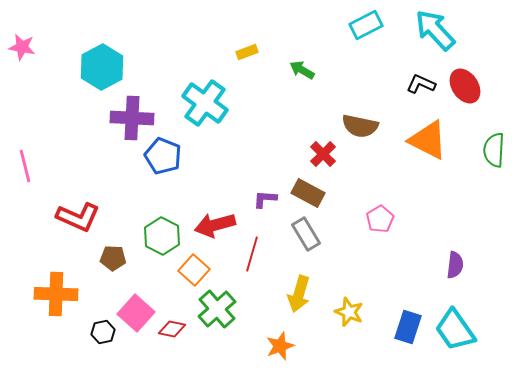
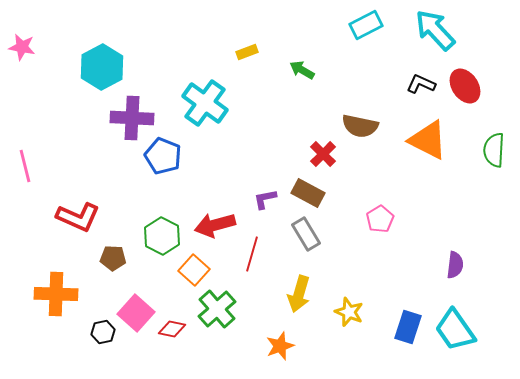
purple L-shape: rotated 15 degrees counterclockwise
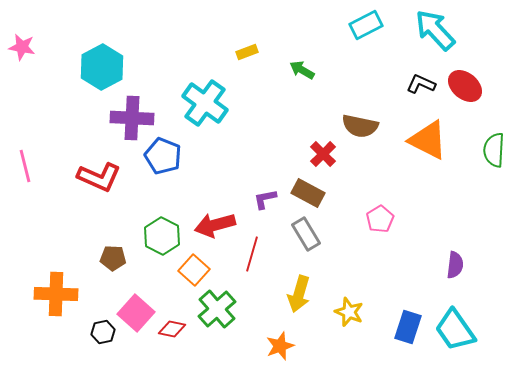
red ellipse: rotated 16 degrees counterclockwise
red L-shape: moved 21 px right, 40 px up
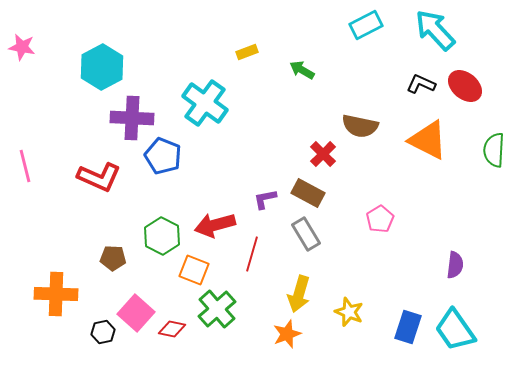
orange square: rotated 20 degrees counterclockwise
orange star: moved 7 px right, 12 px up
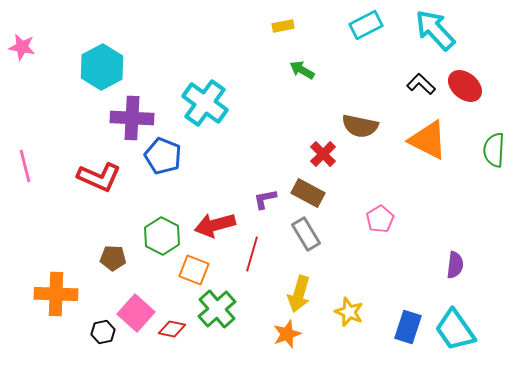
yellow rectangle: moved 36 px right, 26 px up; rotated 10 degrees clockwise
black L-shape: rotated 20 degrees clockwise
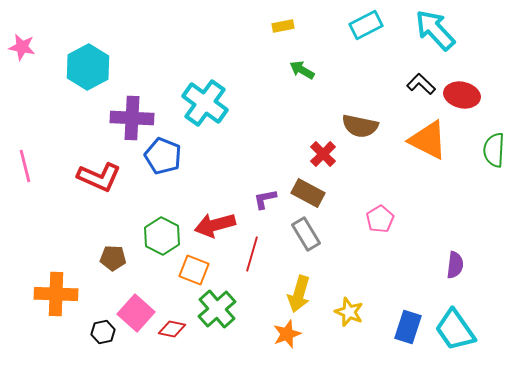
cyan hexagon: moved 14 px left
red ellipse: moved 3 px left, 9 px down; rotated 28 degrees counterclockwise
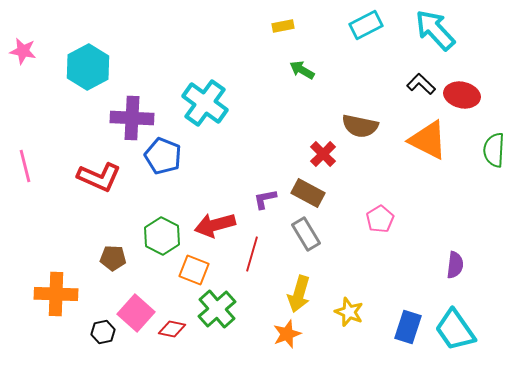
pink star: moved 1 px right, 4 px down
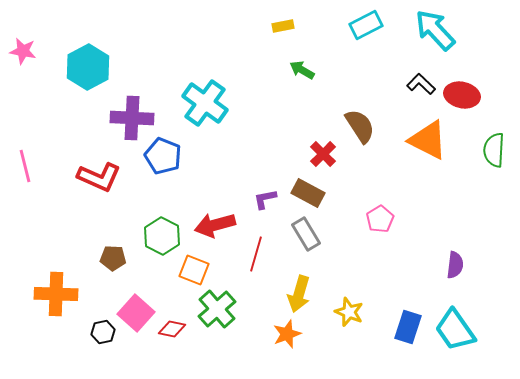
brown semicircle: rotated 135 degrees counterclockwise
red line: moved 4 px right
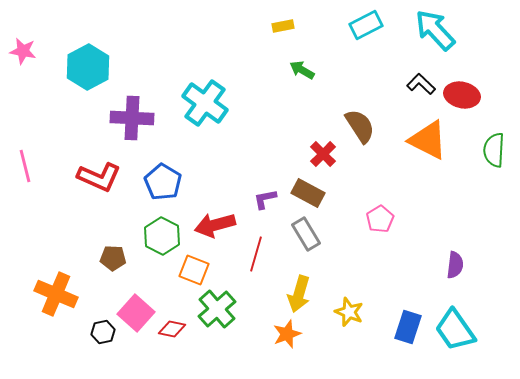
blue pentagon: moved 26 px down; rotated 9 degrees clockwise
orange cross: rotated 21 degrees clockwise
